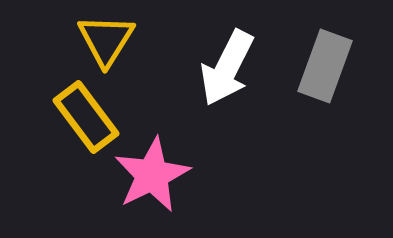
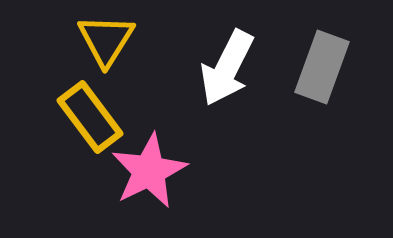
gray rectangle: moved 3 px left, 1 px down
yellow rectangle: moved 4 px right
pink star: moved 3 px left, 4 px up
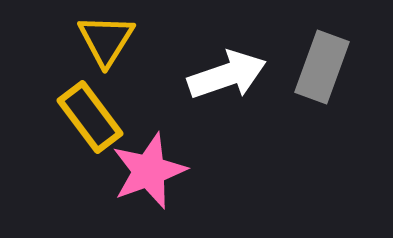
white arrow: moved 7 px down; rotated 136 degrees counterclockwise
pink star: rotated 6 degrees clockwise
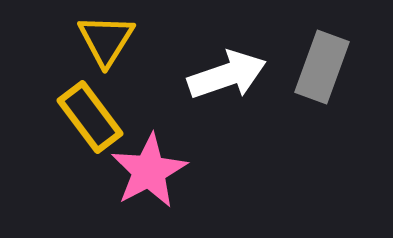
pink star: rotated 8 degrees counterclockwise
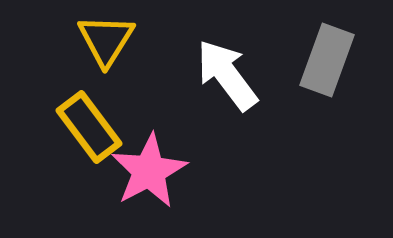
gray rectangle: moved 5 px right, 7 px up
white arrow: rotated 108 degrees counterclockwise
yellow rectangle: moved 1 px left, 10 px down
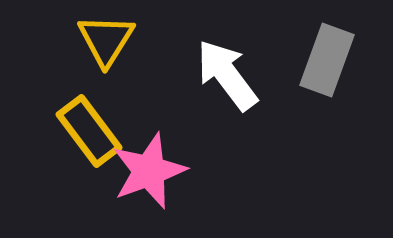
yellow rectangle: moved 4 px down
pink star: rotated 8 degrees clockwise
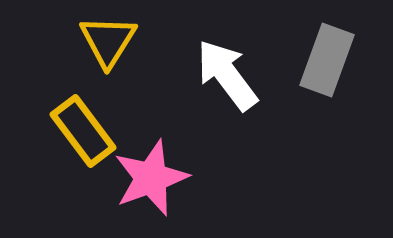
yellow triangle: moved 2 px right, 1 px down
yellow rectangle: moved 6 px left
pink star: moved 2 px right, 7 px down
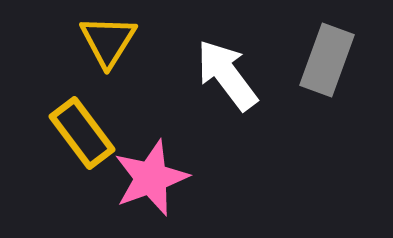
yellow rectangle: moved 1 px left, 2 px down
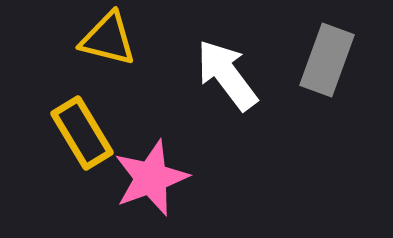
yellow triangle: moved 2 px up; rotated 48 degrees counterclockwise
yellow rectangle: rotated 6 degrees clockwise
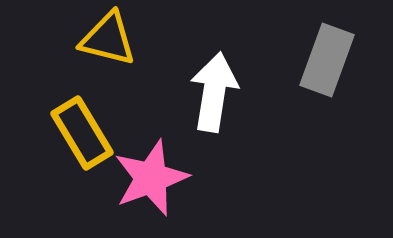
white arrow: moved 13 px left, 17 px down; rotated 46 degrees clockwise
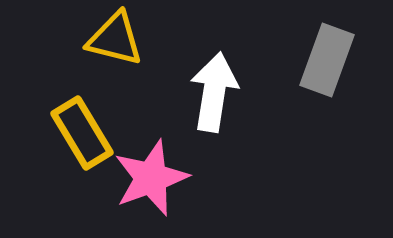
yellow triangle: moved 7 px right
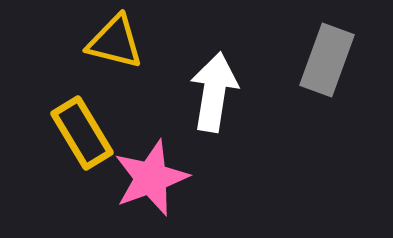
yellow triangle: moved 3 px down
